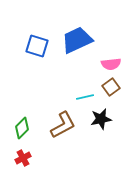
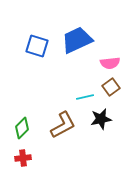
pink semicircle: moved 1 px left, 1 px up
red cross: rotated 21 degrees clockwise
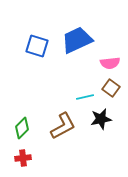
brown square: moved 1 px down; rotated 18 degrees counterclockwise
brown L-shape: moved 1 px down
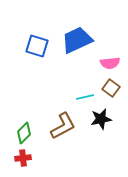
green diamond: moved 2 px right, 5 px down
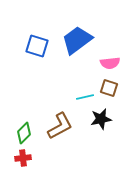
blue trapezoid: rotated 12 degrees counterclockwise
brown square: moved 2 px left; rotated 18 degrees counterclockwise
brown L-shape: moved 3 px left
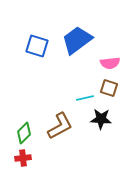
cyan line: moved 1 px down
black star: rotated 15 degrees clockwise
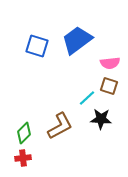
brown square: moved 2 px up
cyan line: moved 2 px right; rotated 30 degrees counterclockwise
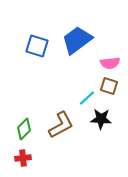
brown L-shape: moved 1 px right, 1 px up
green diamond: moved 4 px up
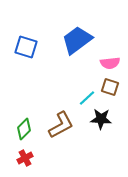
blue square: moved 11 px left, 1 px down
brown square: moved 1 px right, 1 px down
red cross: moved 2 px right; rotated 21 degrees counterclockwise
